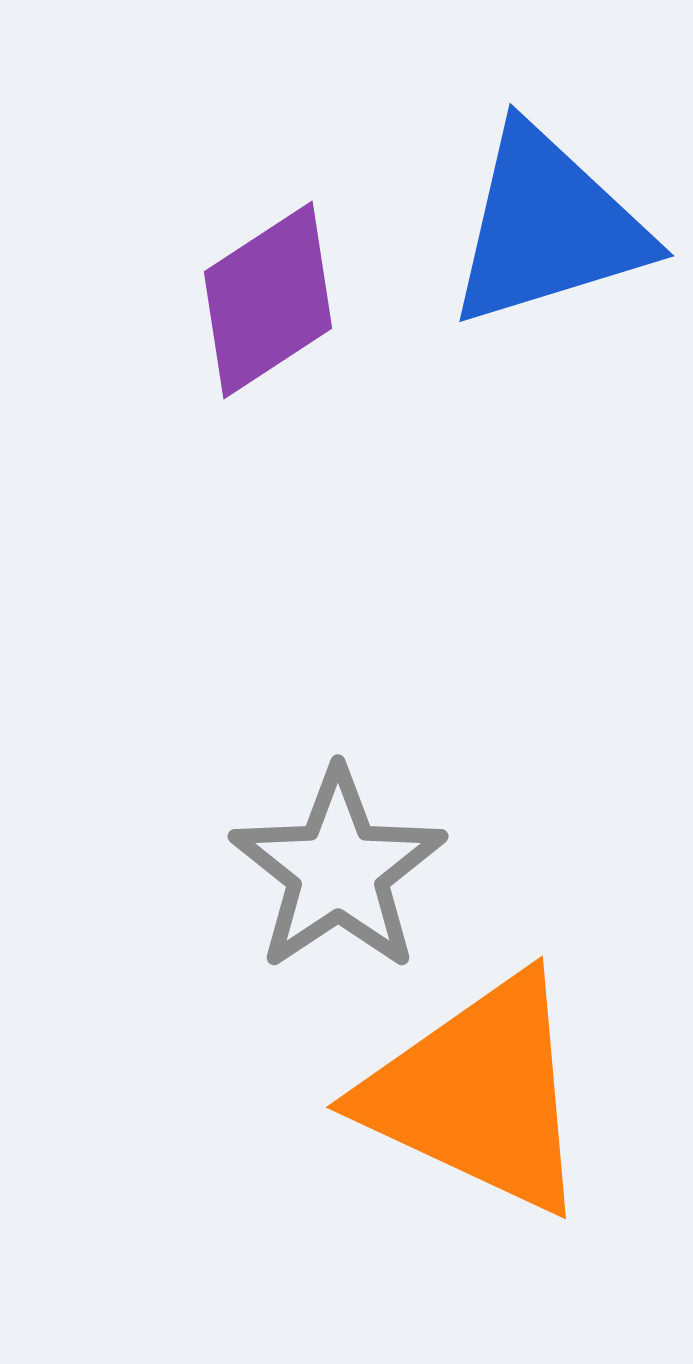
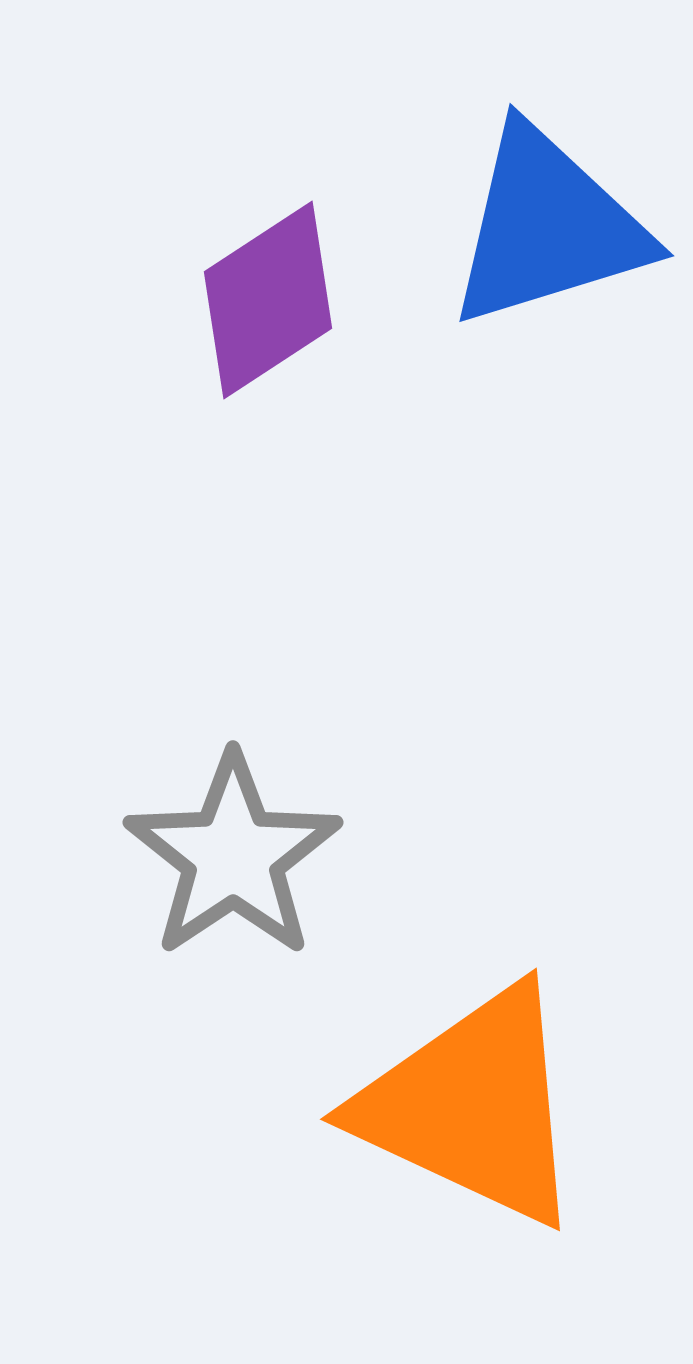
gray star: moved 105 px left, 14 px up
orange triangle: moved 6 px left, 12 px down
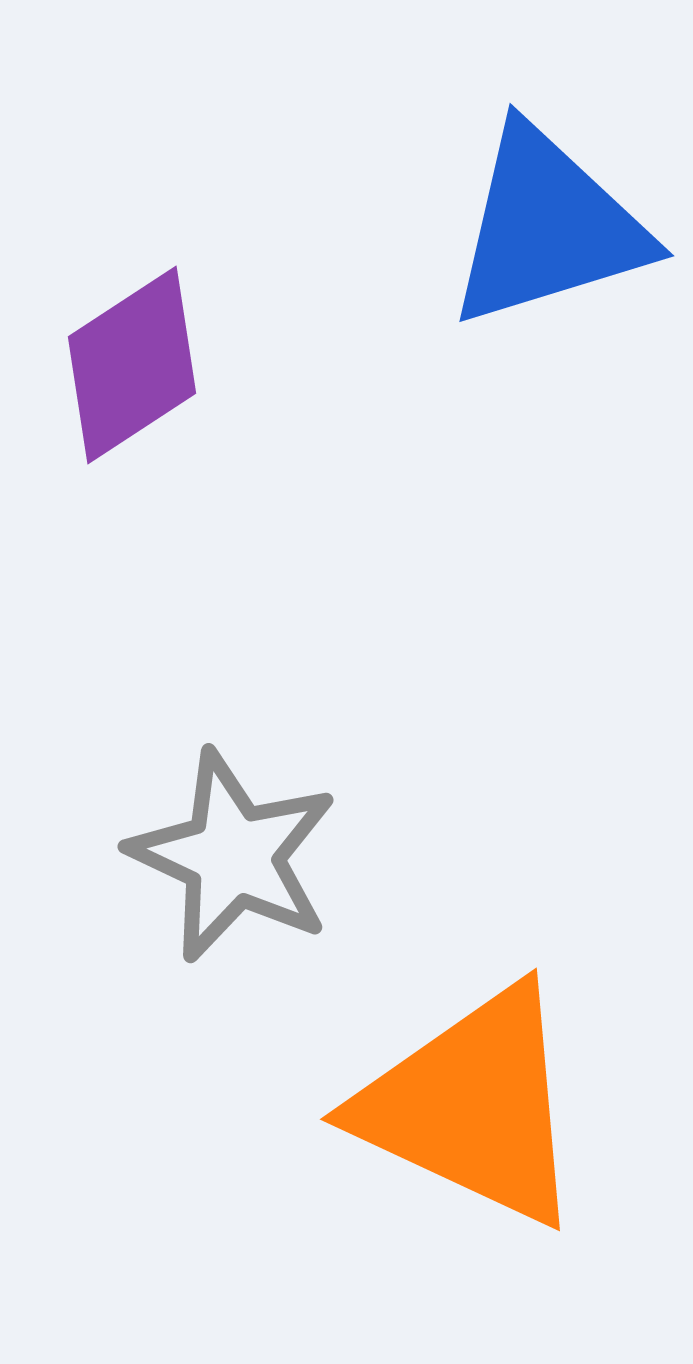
purple diamond: moved 136 px left, 65 px down
gray star: rotated 13 degrees counterclockwise
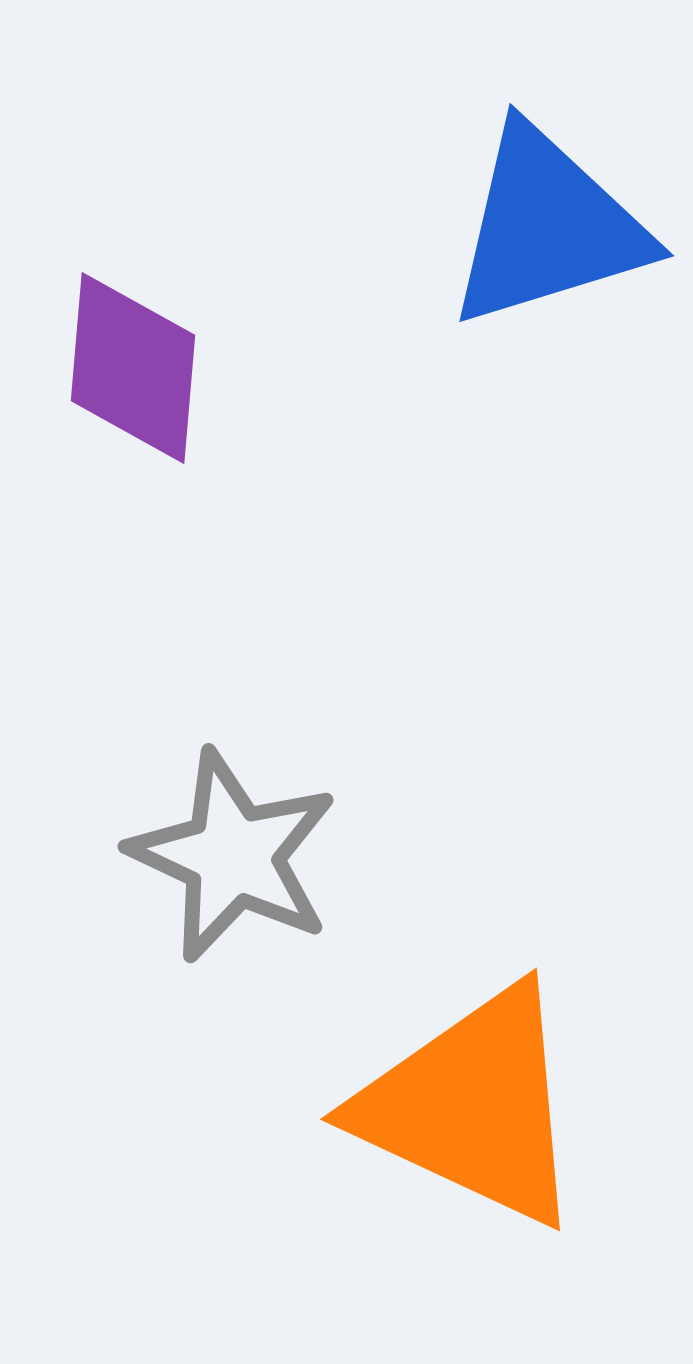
purple diamond: moved 1 px right, 3 px down; rotated 52 degrees counterclockwise
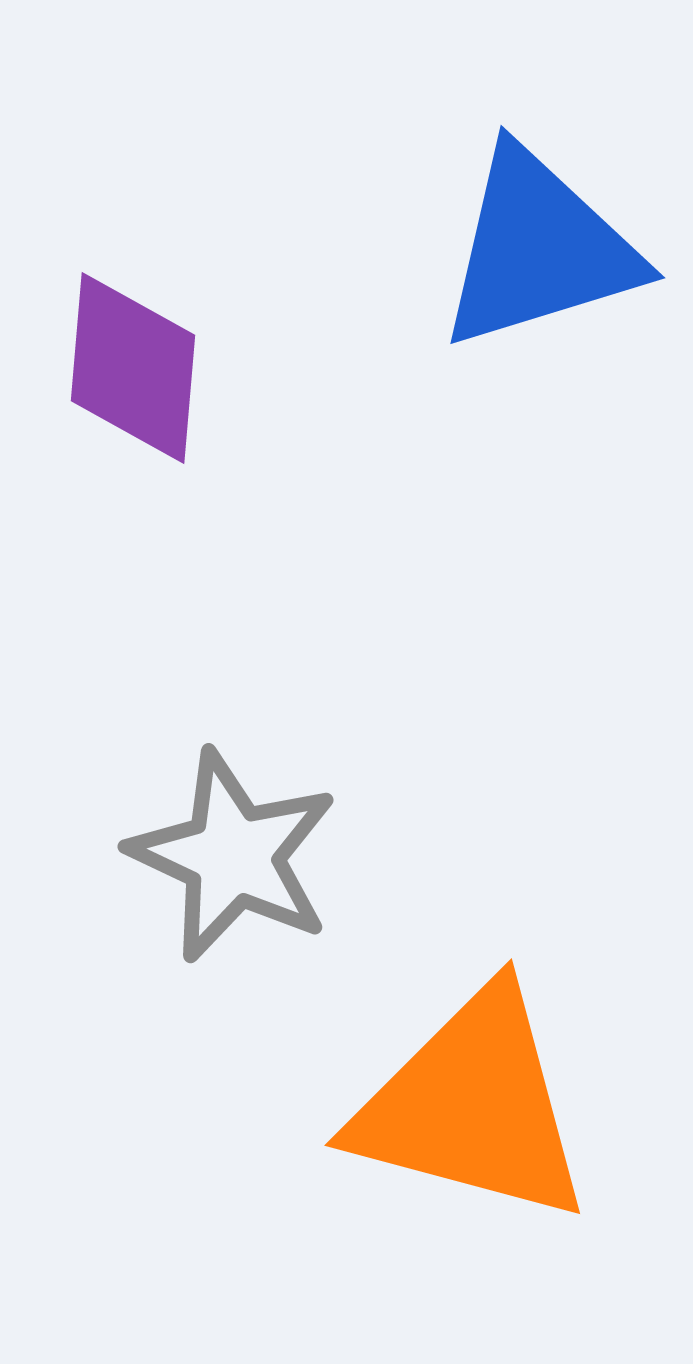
blue triangle: moved 9 px left, 22 px down
orange triangle: rotated 10 degrees counterclockwise
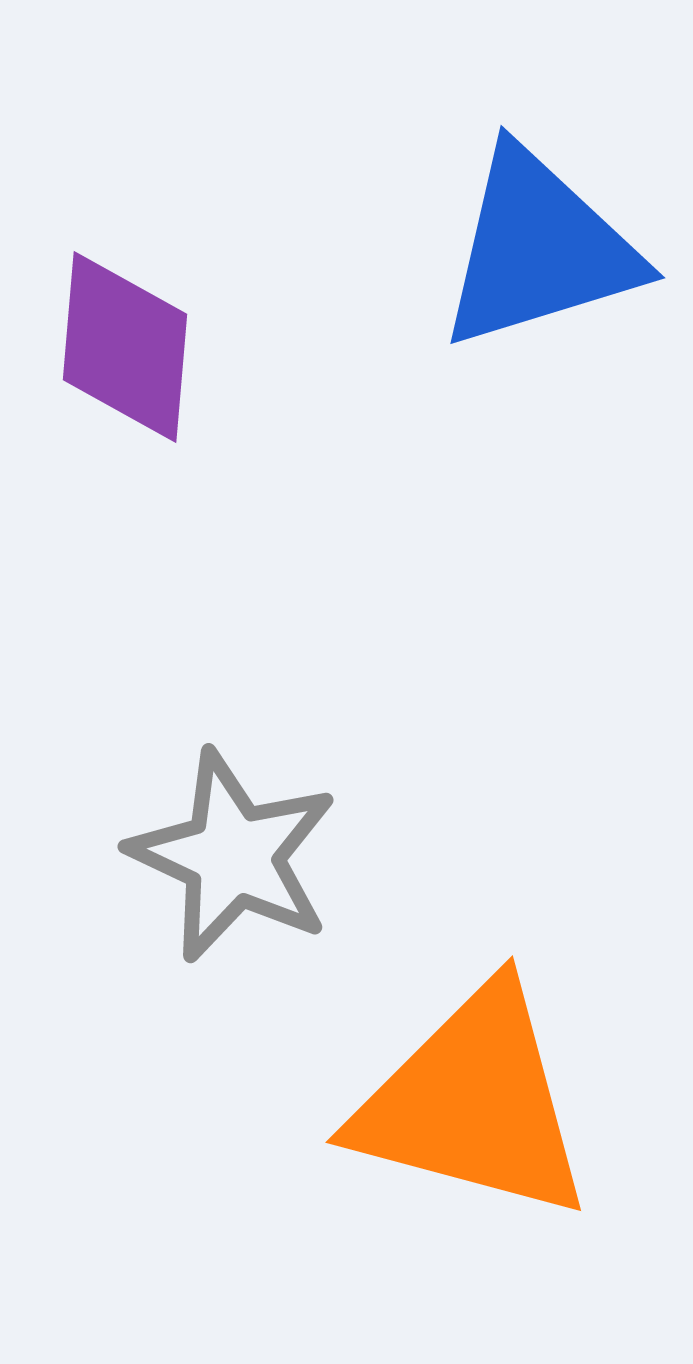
purple diamond: moved 8 px left, 21 px up
orange triangle: moved 1 px right, 3 px up
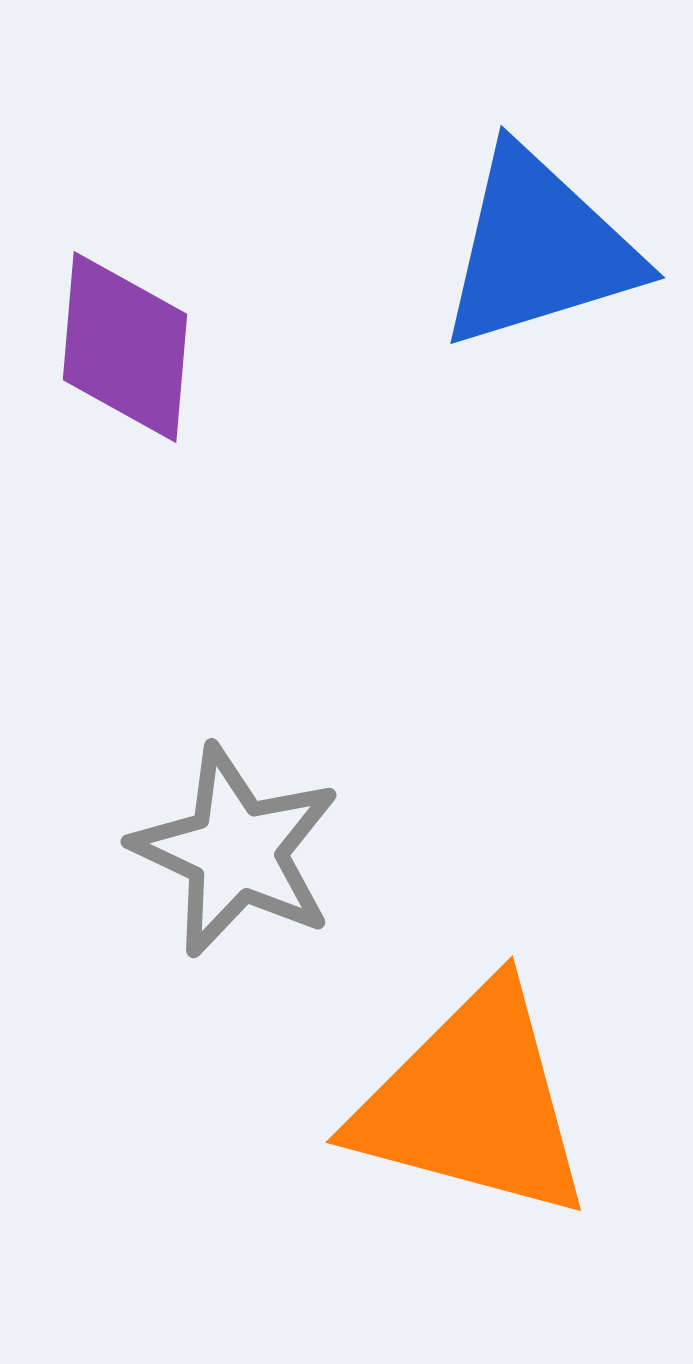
gray star: moved 3 px right, 5 px up
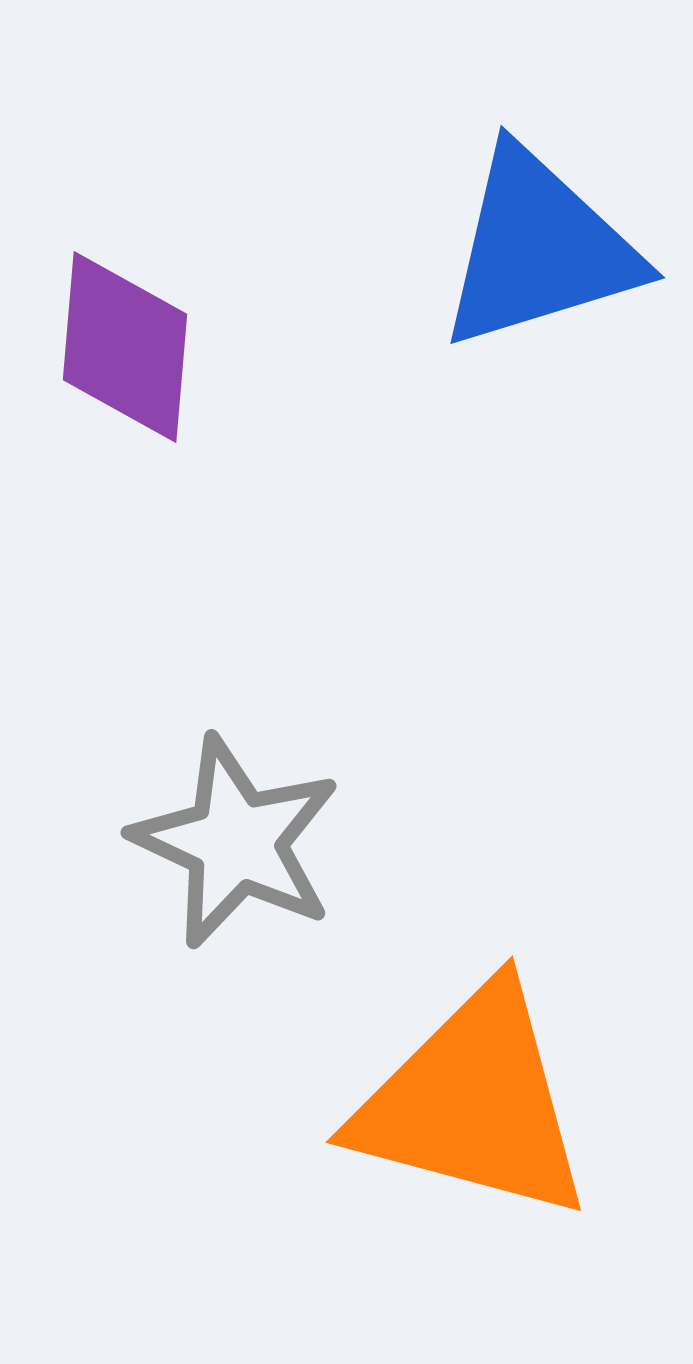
gray star: moved 9 px up
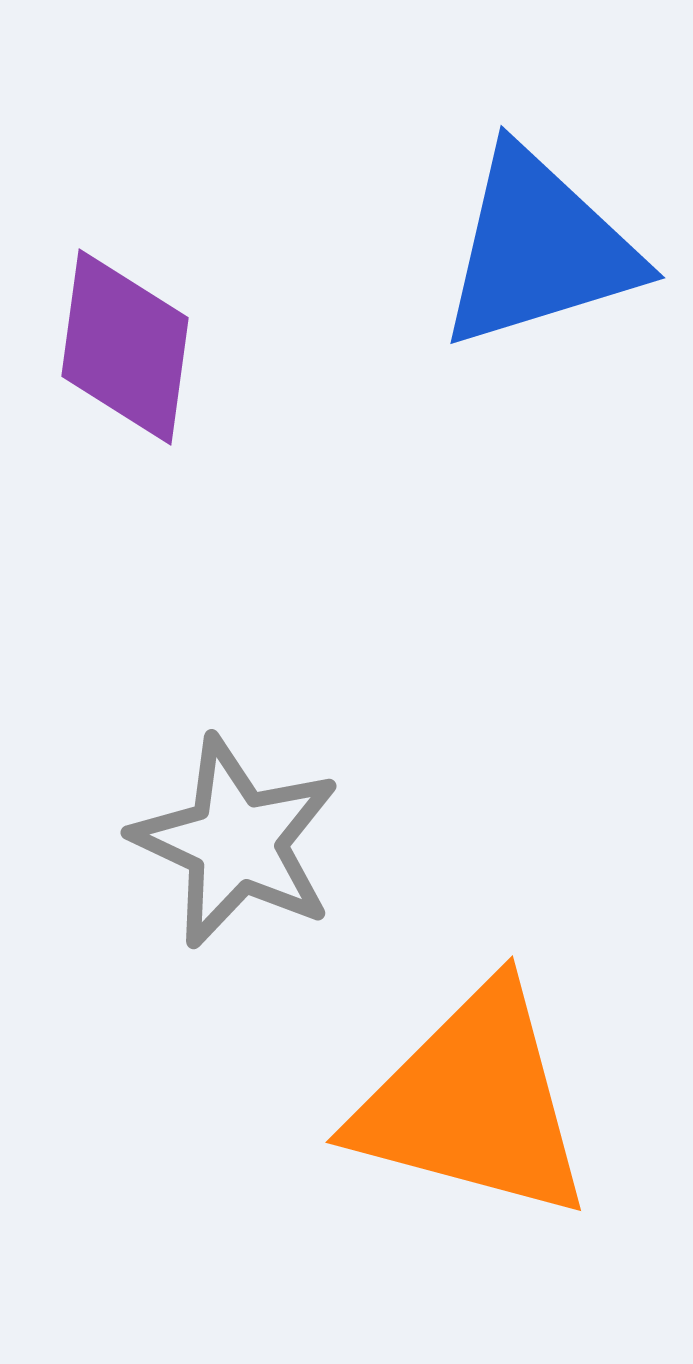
purple diamond: rotated 3 degrees clockwise
